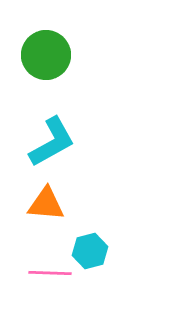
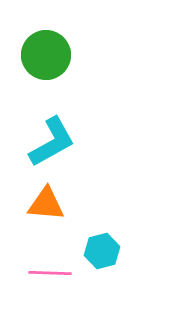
cyan hexagon: moved 12 px right
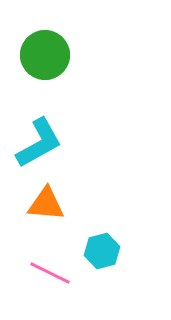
green circle: moved 1 px left
cyan L-shape: moved 13 px left, 1 px down
pink line: rotated 24 degrees clockwise
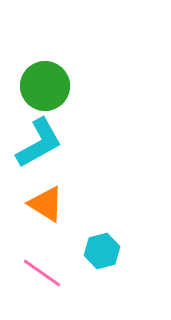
green circle: moved 31 px down
orange triangle: rotated 27 degrees clockwise
pink line: moved 8 px left; rotated 9 degrees clockwise
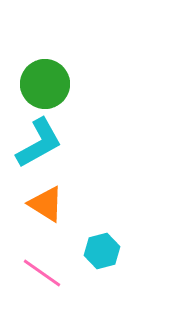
green circle: moved 2 px up
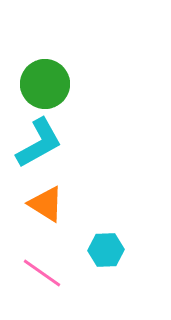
cyan hexagon: moved 4 px right, 1 px up; rotated 12 degrees clockwise
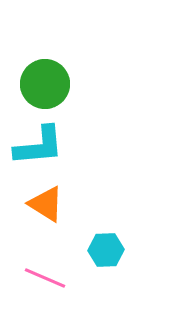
cyan L-shape: moved 3 px down; rotated 24 degrees clockwise
pink line: moved 3 px right, 5 px down; rotated 12 degrees counterclockwise
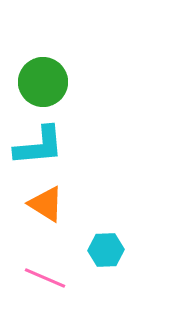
green circle: moved 2 px left, 2 px up
